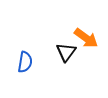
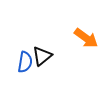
black triangle: moved 24 px left, 4 px down; rotated 15 degrees clockwise
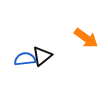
blue semicircle: moved 3 px up; rotated 105 degrees counterclockwise
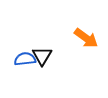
black triangle: rotated 20 degrees counterclockwise
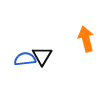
orange arrow: moved 1 px down; rotated 140 degrees counterclockwise
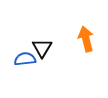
black triangle: moved 8 px up
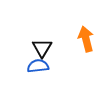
blue semicircle: moved 13 px right, 7 px down
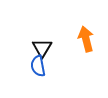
blue semicircle: rotated 95 degrees counterclockwise
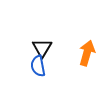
orange arrow: moved 1 px right, 14 px down; rotated 30 degrees clockwise
